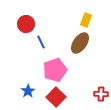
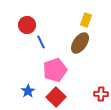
red circle: moved 1 px right, 1 px down
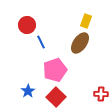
yellow rectangle: moved 1 px down
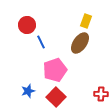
blue star: rotated 16 degrees clockwise
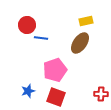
yellow rectangle: rotated 56 degrees clockwise
blue line: moved 4 px up; rotated 56 degrees counterclockwise
red square: rotated 24 degrees counterclockwise
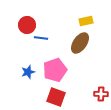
blue star: moved 19 px up
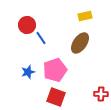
yellow rectangle: moved 1 px left, 5 px up
blue line: rotated 48 degrees clockwise
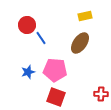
pink pentagon: rotated 25 degrees clockwise
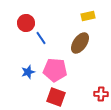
yellow rectangle: moved 3 px right
red circle: moved 1 px left, 2 px up
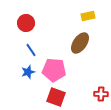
blue line: moved 10 px left, 12 px down
pink pentagon: moved 1 px left
